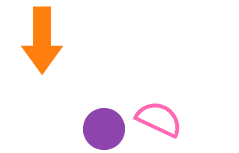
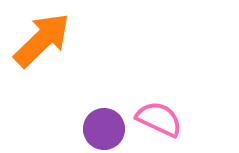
orange arrow: rotated 134 degrees counterclockwise
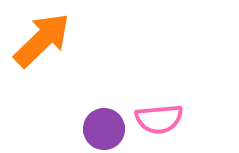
pink semicircle: rotated 150 degrees clockwise
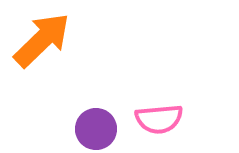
purple circle: moved 8 px left
